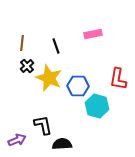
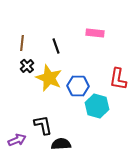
pink rectangle: moved 2 px right, 1 px up; rotated 18 degrees clockwise
black semicircle: moved 1 px left
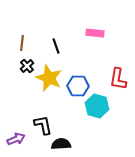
purple arrow: moved 1 px left, 1 px up
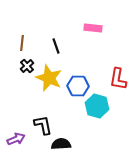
pink rectangle: moved 2 px left, 5 px up
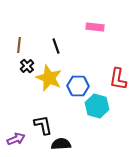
pink rectangle: moved 2 px right, 1 px up
brown line: moved 3 px left, 2 px down
